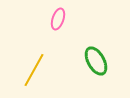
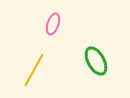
pink ellipse: moved 5 px left, 5 px down
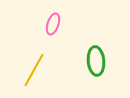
green ellipse: rotated 24 degrees clockwise
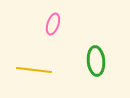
yellow line: rotated 68 degrees clockwise
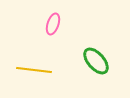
green ellipse: rotated 36 degrees counterclockwise
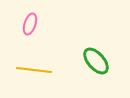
pink ellipse: moved 23 px left
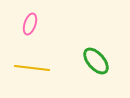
yellow line: moved 2 px left, 2 px up
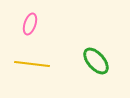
yellow line: moved 4 px up
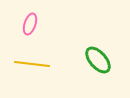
green ellipse: moved 2 px right, 1 px up
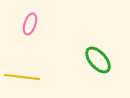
yellow line: moved 10 px left, 13 px down
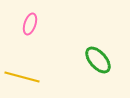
yellow line: rotated 8 degrees clockwise
